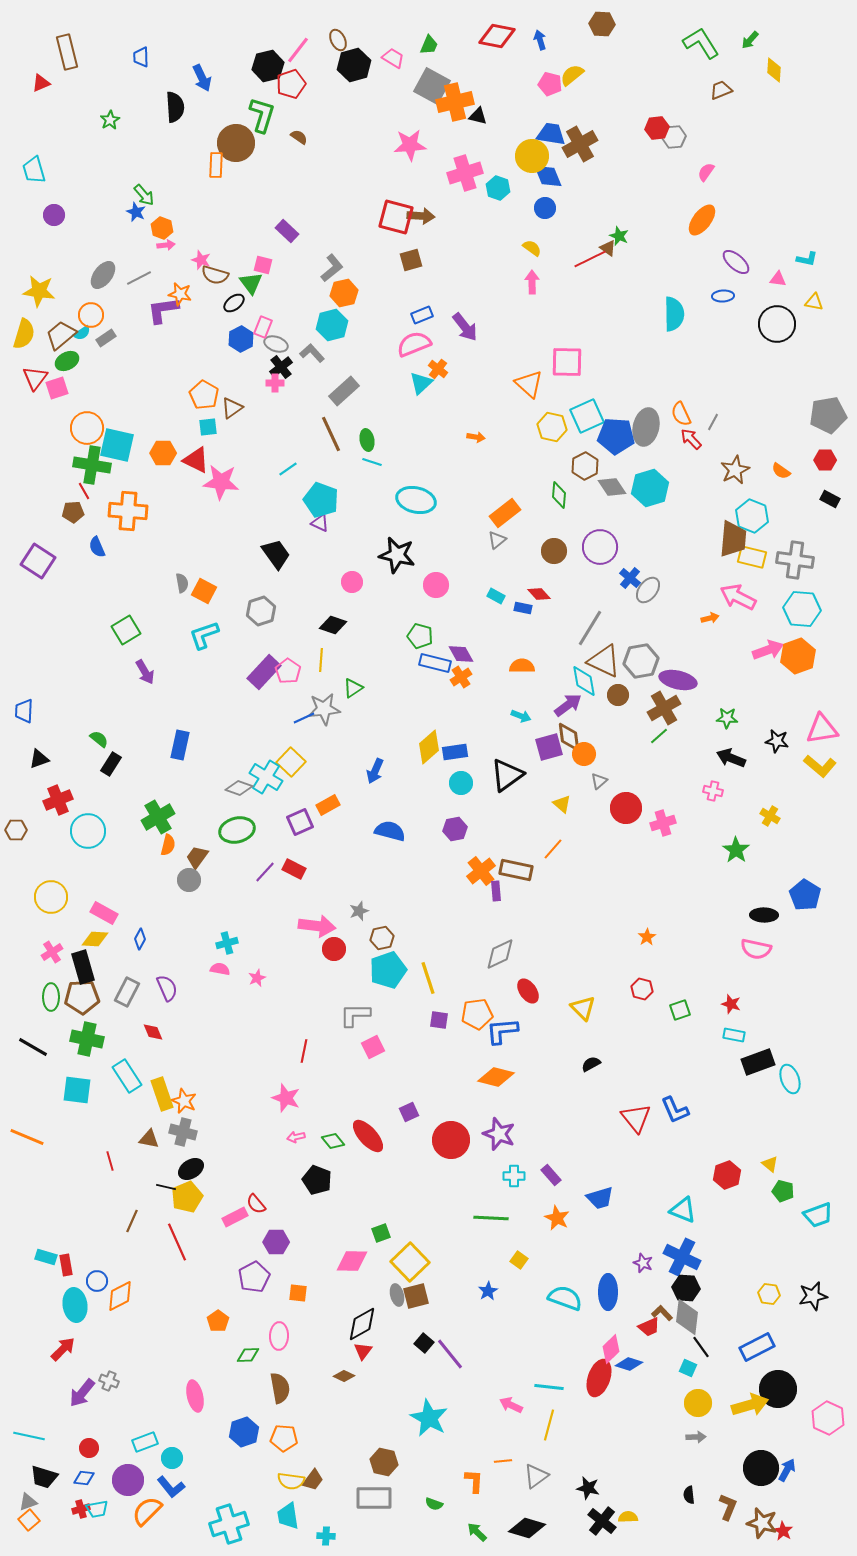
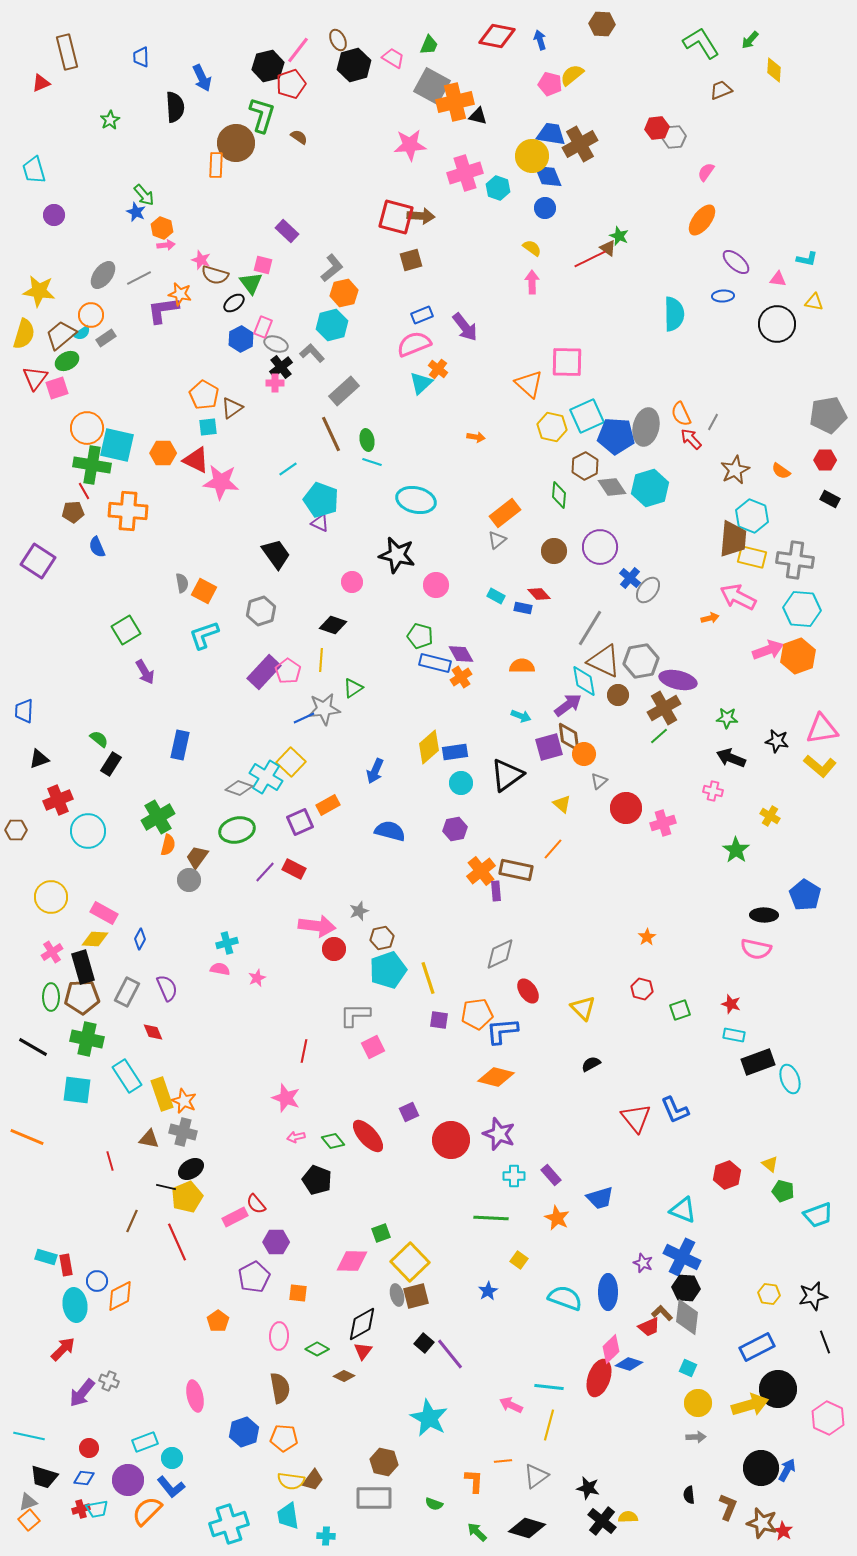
black line at (701, 1347): moved 124 px right, 5 px up; rotated 15 degrees clockwise
green diamond at (248, 1355): moved 69 px right, 6 px up; rotated 30 degrees clockwise
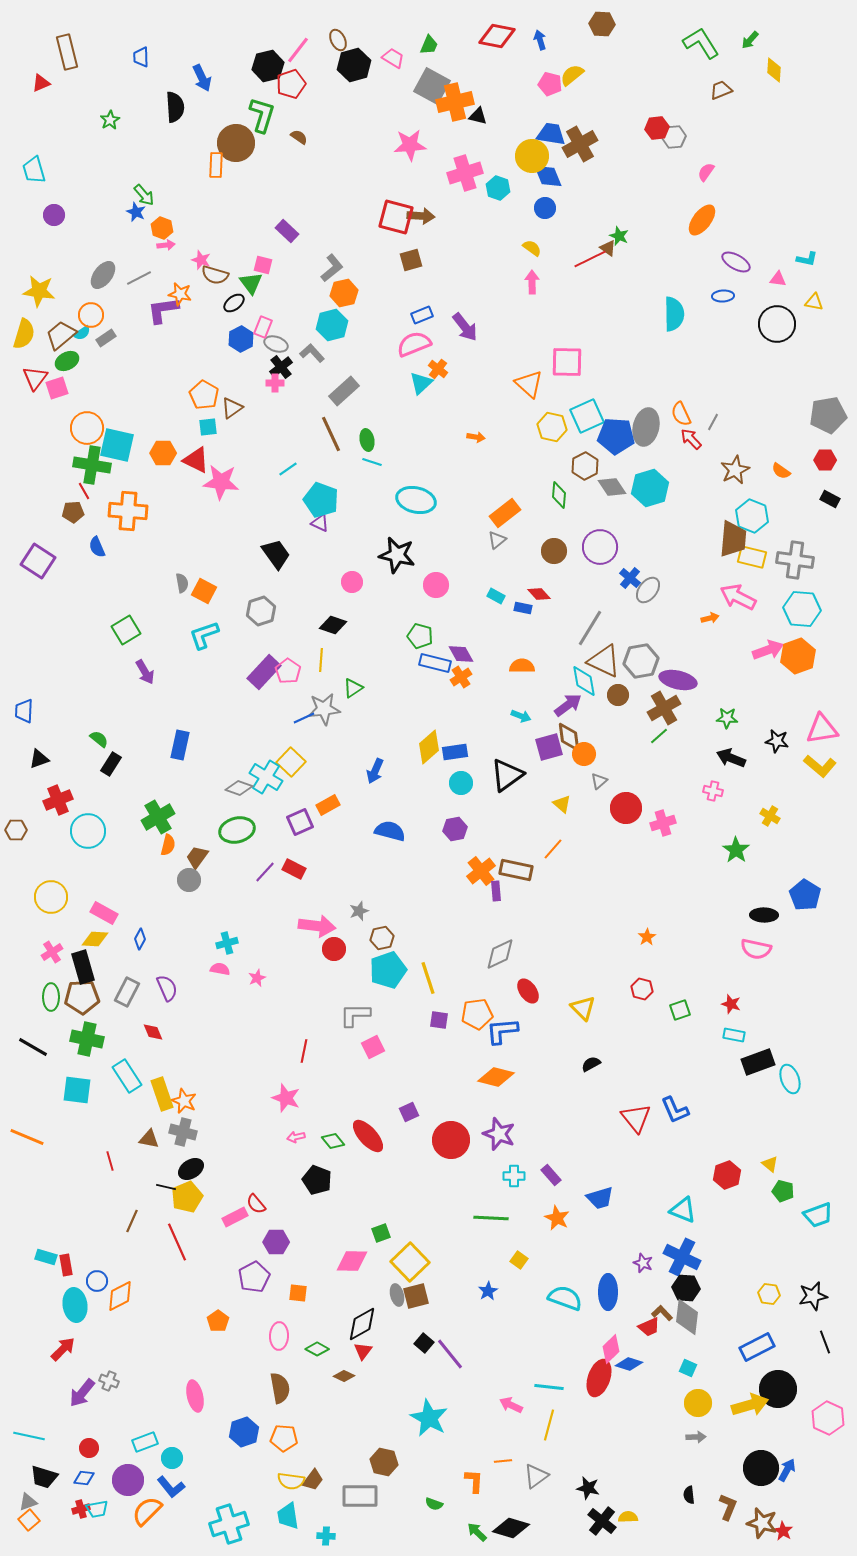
purple ellipse at (736, 262): rotated 12 degrees counterclockwise
gray rectangle at (374, 1498): moved 14 px left, 2 px up
black diamond at (527, 1528): moved 16 px left
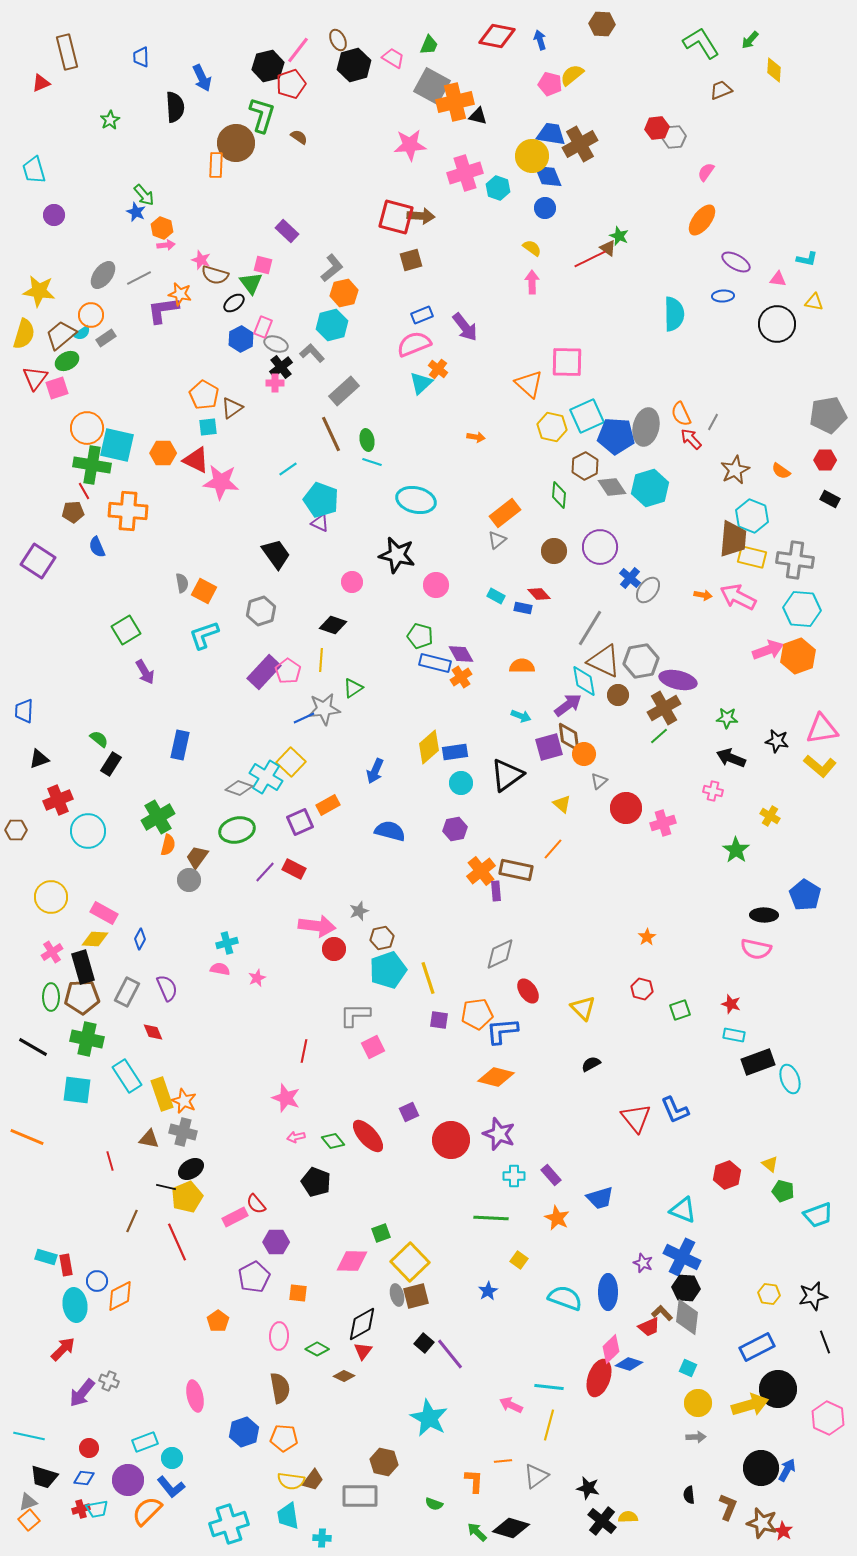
orange arrow at (710, 618): moved 7 px left, 23 px up; rotated 24 degrees clockwise
black pentagon at (317, 1180): moved 1 px left, 2 px down
cyan cross at (326, 1536): moved 4 px left, 2 px down
